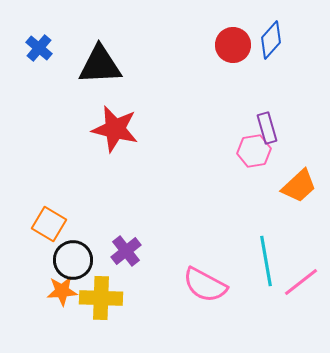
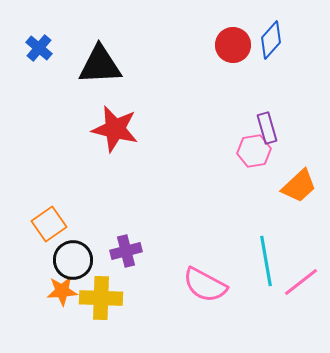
orange square: rotated 24 degrees clockwise
purple cross: rotated 24 degrees clockwise
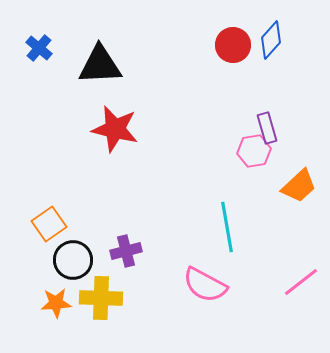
cyan line: moved 39 px left, 34 px up
orange star: moved 6 px left, 12 px down
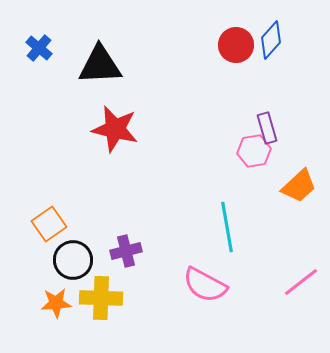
red circle: moved 3 px right
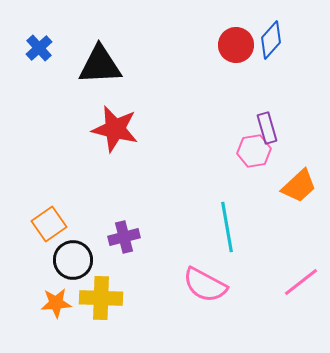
blue cross: rotated 8 degrees clockwise
purple cross: moved 2 px left, 14 px up
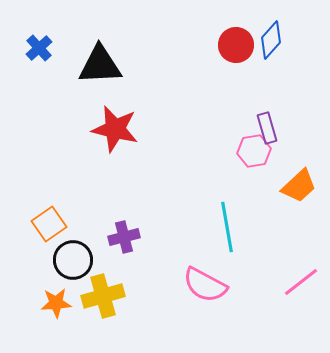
yellow cross: moved 2 px right, 2 px up; rotated 18 degrees counterclockwise
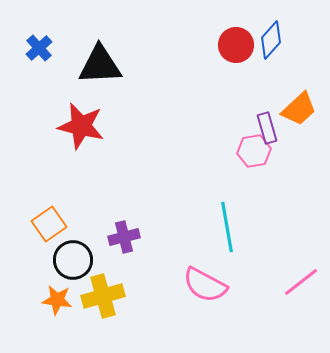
red star: moved 34 px left, 3 px up
orange trapezoid: moved 77 px up
orange star: moved 1 px right, 3 px up; rotated 12 degrees clockwise
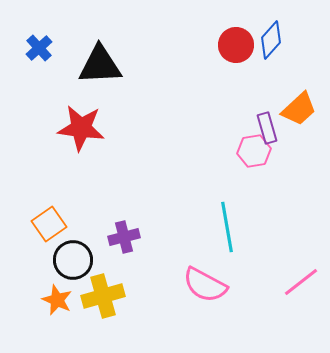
red star: moved 2 px down; rotated 6 degrees counterclockwise
orange star: rotated 16 degrees clockwise
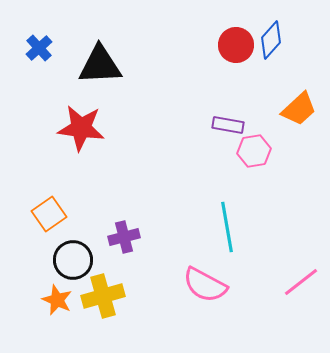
purple rectangle: moved 39 px left, 3 px up; rotated 64 degrees counterclockwise
orange square: moved 10 px up
